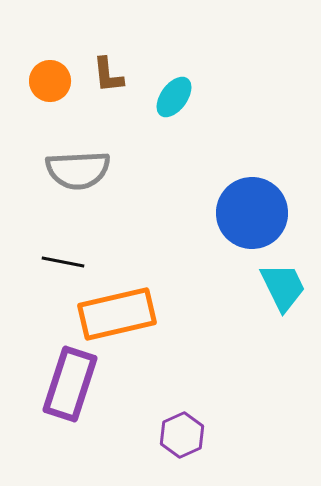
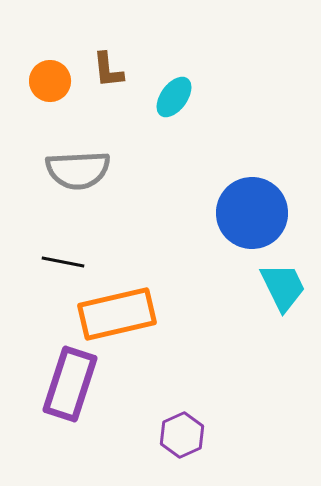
brown L-shape: moved 5 px up
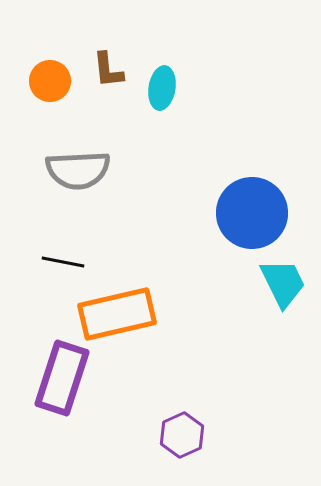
cyan ellipse: moved 12 px left, 9 px up; rotated 27 degrees counterclockwise
cyan trapezoid: moved 4 px up
purple rectangle: moved 8 px left, 6 px up
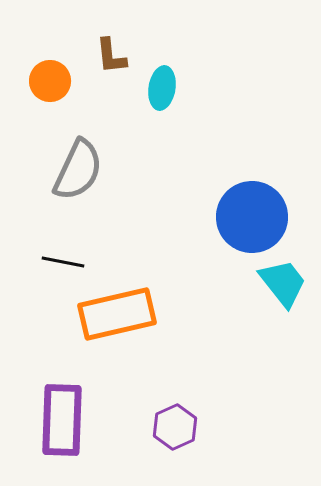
brown L-shape: moved 3 px right, 14 px up
gray semicircle: rotated 62 degrees counterclockwise
blue circle: moved 4 px down
cyan trapezoid: rotated 12 degrees counterclockwise
purple rectangle: moved 42 px down; rotated 16 degrees counterclockwise
purple hexagon: moved 7 px left, 8 px up
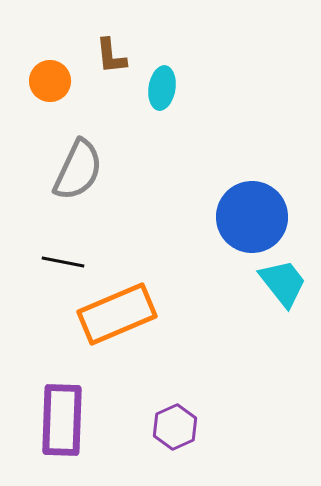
orange rectangle: rotated 10 degrees counterclockwise
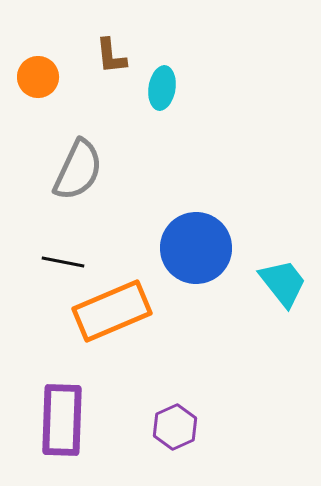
orange circle: moved 12 px left, 4 px up
blue circle: moved 56 px left, 31 px down
orange rectangle: moved 5 px left, 3 px up
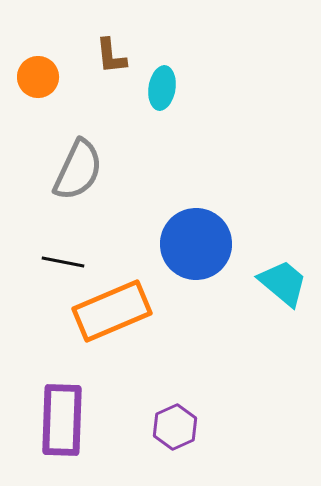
blue circle: moved 4 px up
cyan trapezoid: rotated 12 degrees counterclockwise
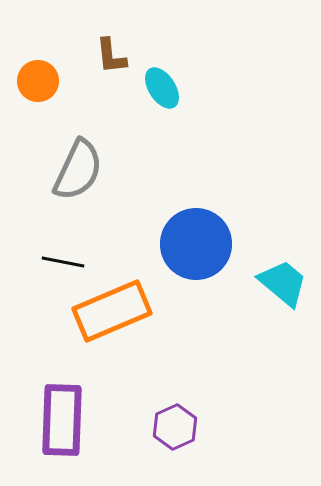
orange circle: moved 4 px down
cyan ellipse: rotated 42 degrees counterclockwise
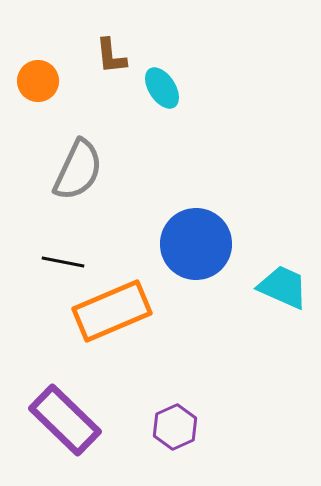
cyan trapezoid: moved 4 px down; rotated 16 degrees counterclockwise
purple rectangle: moved 3 px right; rotated 48 degrees counterclockwise
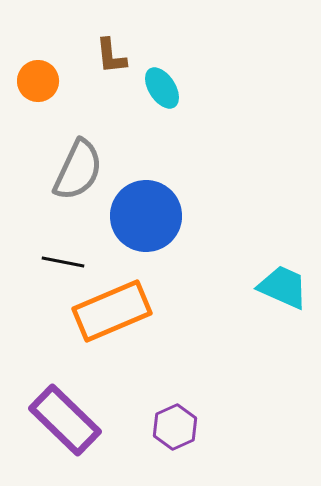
blue circle: moved 50 px left, 28 px up
